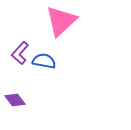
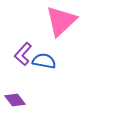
purple L-shape: moved 3 px right, 1 px down
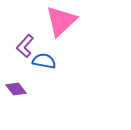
purple L-shape: moved 2 px right, 8 px up
purple diamond: moved 1 px right, 11 px up
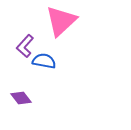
purple diamond: moved 5 px right, 9 px down
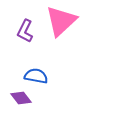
purple L-shape: moved 15 px up; rotated 15 degrees counterclockwise
blue semicircle: moved 8 px left, 15 px down
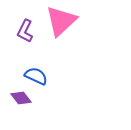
blue semicircle: rotated 15 degrees clockwise
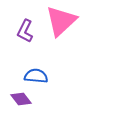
blue semicircle: rotated 20 degrees counterclockwise
purple diamond: moved 1 px down
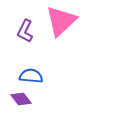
blue semicircle: moved 5 px left
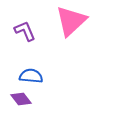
pink triangle: moved 10 px right
purple L-shape: rotated 130 degrees clockwise
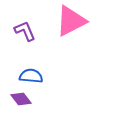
pink triangle: rotated 16 degrees clockwise
